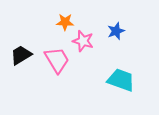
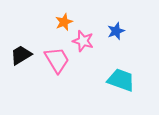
orange star: moved 1 px left; rotated 24 degrees counterclockwise
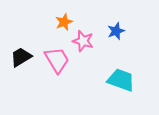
black trapezoid: moved 2 px down
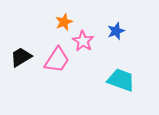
pink star: rotated 15 degrees clockwise
pink trapezoid: rotated 64 degrees clockwise
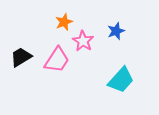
cyan trapezoid: rotated 112 degrees clockwise
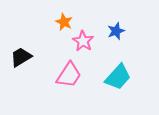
orange star: rotated 24 degrees counterclockwise
pink trapezoid: moved 12 px right, 15 px down
cyan trapezoid: moved 3 px left, 3 px up
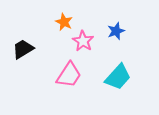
black trapezoid: moved 2 px right, 8 px up
